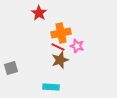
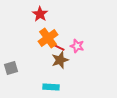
red star: moved 1 px right, 1 px down
orange cross: moved 13 px left, 5 px down; rotated 24 degrees counterclockwise
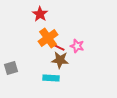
brown star: rotated 24 degrees clockwise
cyan rectangle: moved 9 px up
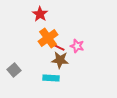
gray square: moved 3 px right, 2 px down; rotated 24 degrees counterclockwise
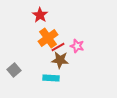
red star: moved 1 px down
red line: rotated 56 degrees counterclockwise
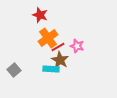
red star: rotated 14 degrees counterclockwise
brown star: rotated 24 degrees clockwise
cyan rectangle: moved 9 px up
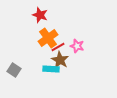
gray square: rotated 16 degrees counterclockwise
